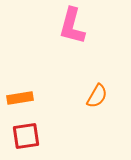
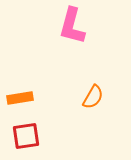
orange semicircle: moved 4 px left, 1 px down
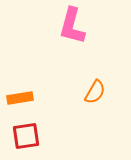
orange semicircle: moved 2 px right, 5 px up
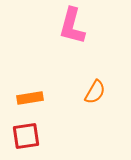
orange rectangle: moved 10 px right
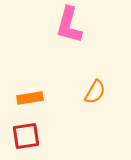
pink L-shape: moved 3 px left, 1 px up
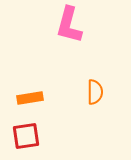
orange semicircle: rotated 30 degrees counterclockwise
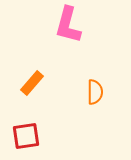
pink L-shape: moved 1 px left
orange rectangle: moved 2 px right, 15 px up; rotated 40 degrees counterclockwise
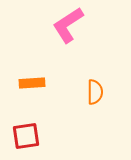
pink L-shape: rotated 42 degrees clockwise
orange rectangle: rotated 45 degrees clockwise
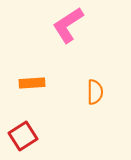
red square: moved 3 px left; rotated 24 degrees counterclockwise
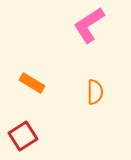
pink L-shape: moved 21 px right
orange rectangle: rotated 35 degrees clockwise
